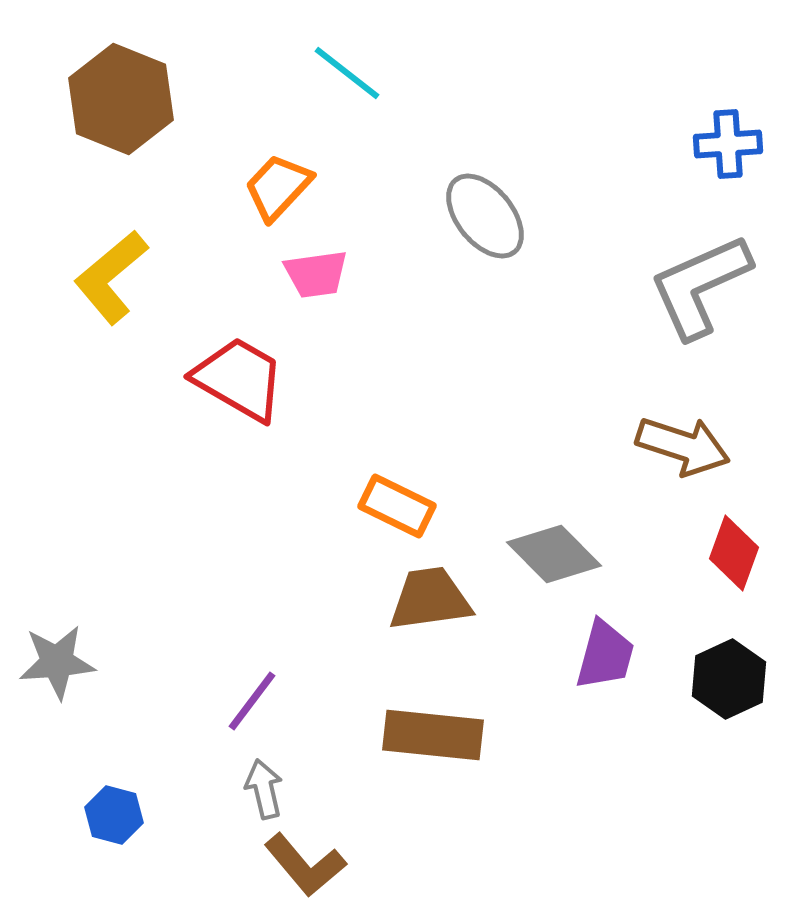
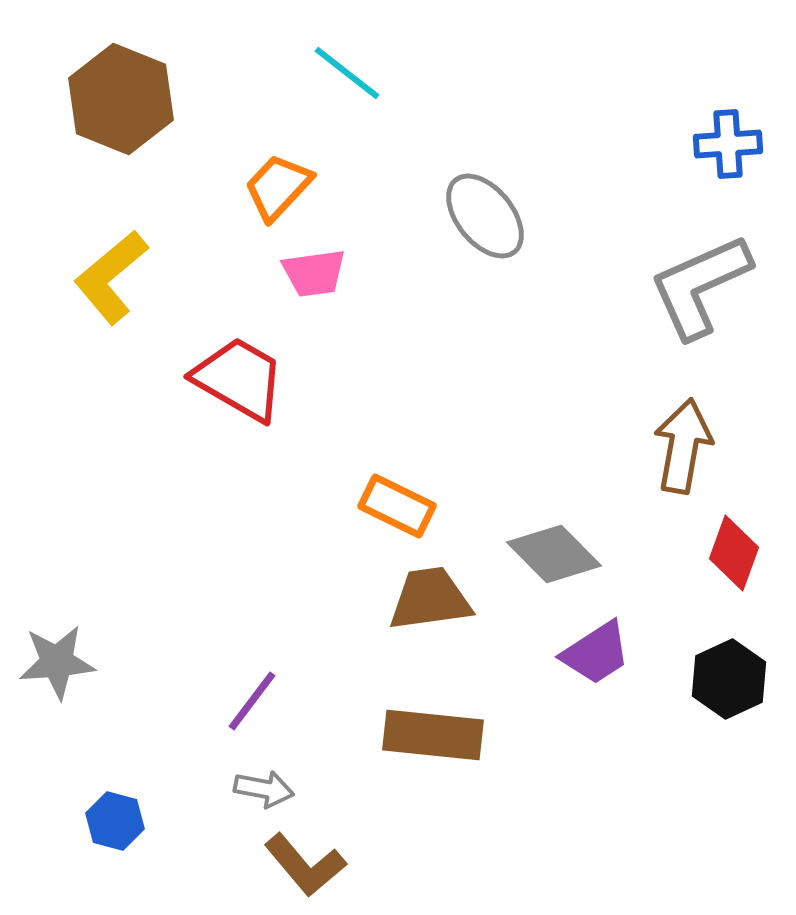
pink trapezoid: moved 2 px left, 1 px up
brown arrow: rotated 98 degrees counterclockwise
purple trapezoid: moved 9 px left, 2 px up; rotated 42 degrees clockwise
gray arrow: rotated 114 degrees clockwise
blue hexagon: moved 1 px right, 6 px down
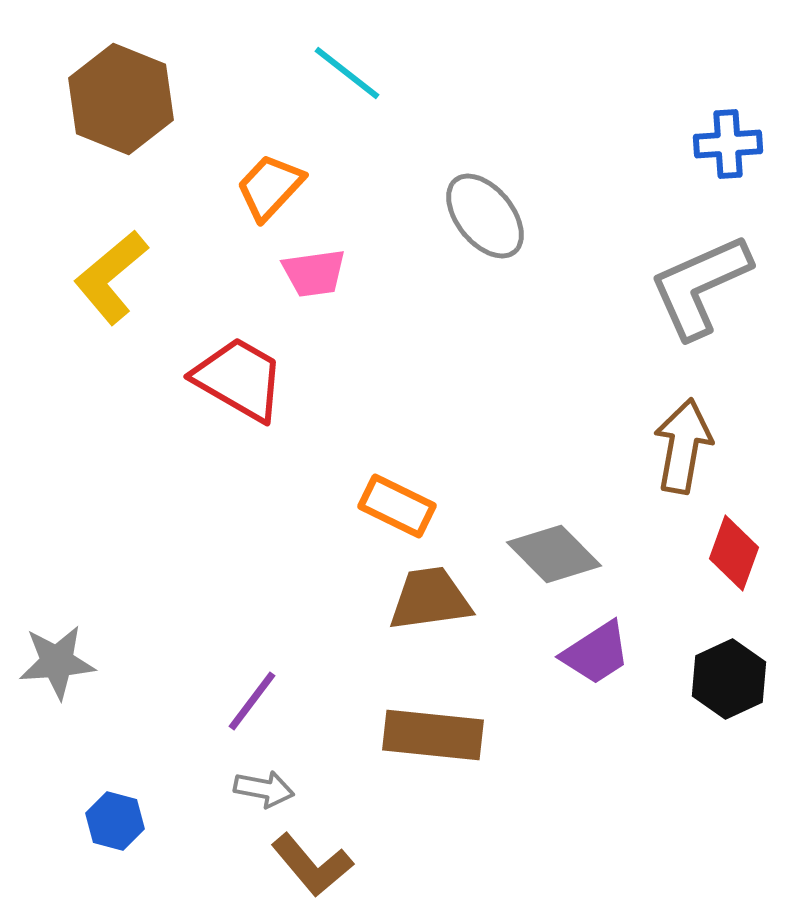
orange trapezoid: moved 8 px left
brown L-shape: moved 7 px right
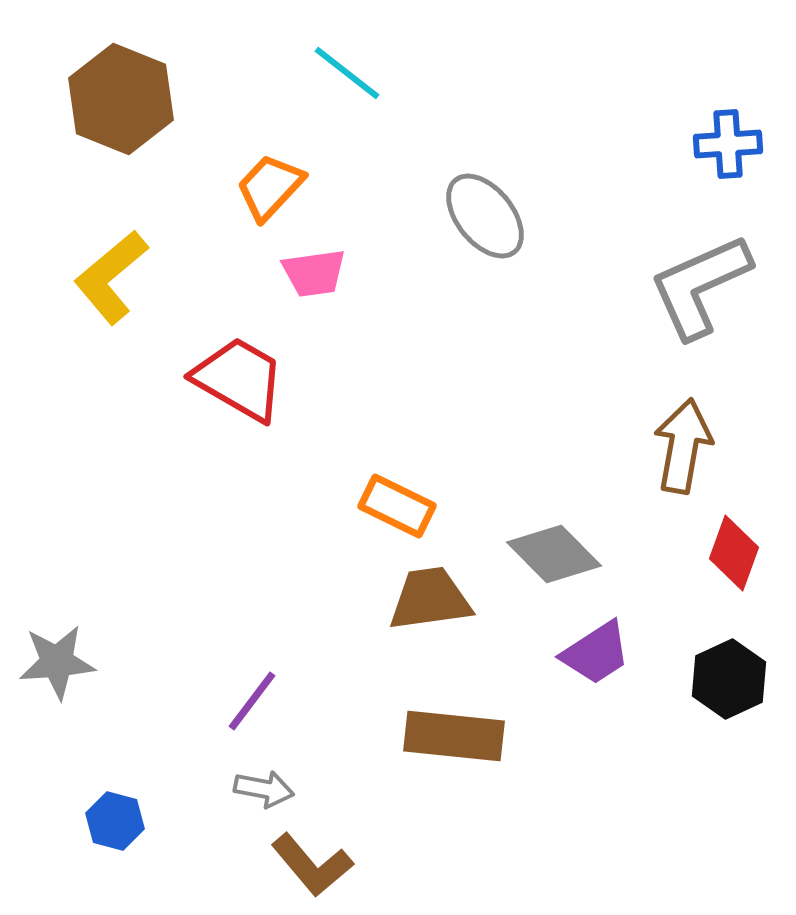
brown rectangle: moved 21 px right, 1 px down
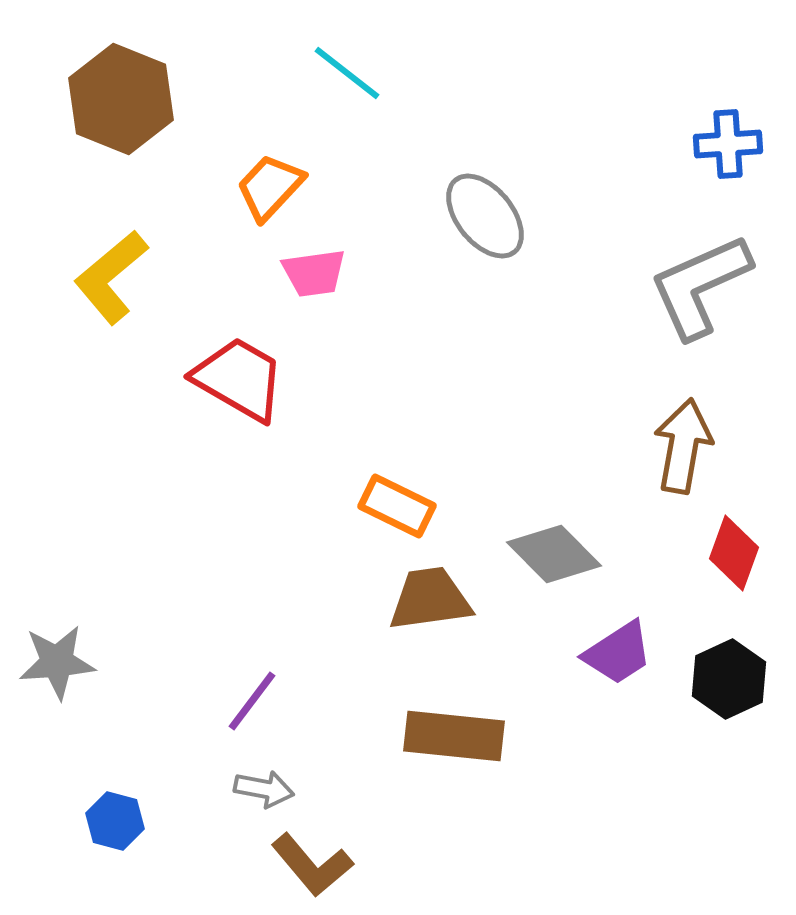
purple trapezoid: moved 22 px right
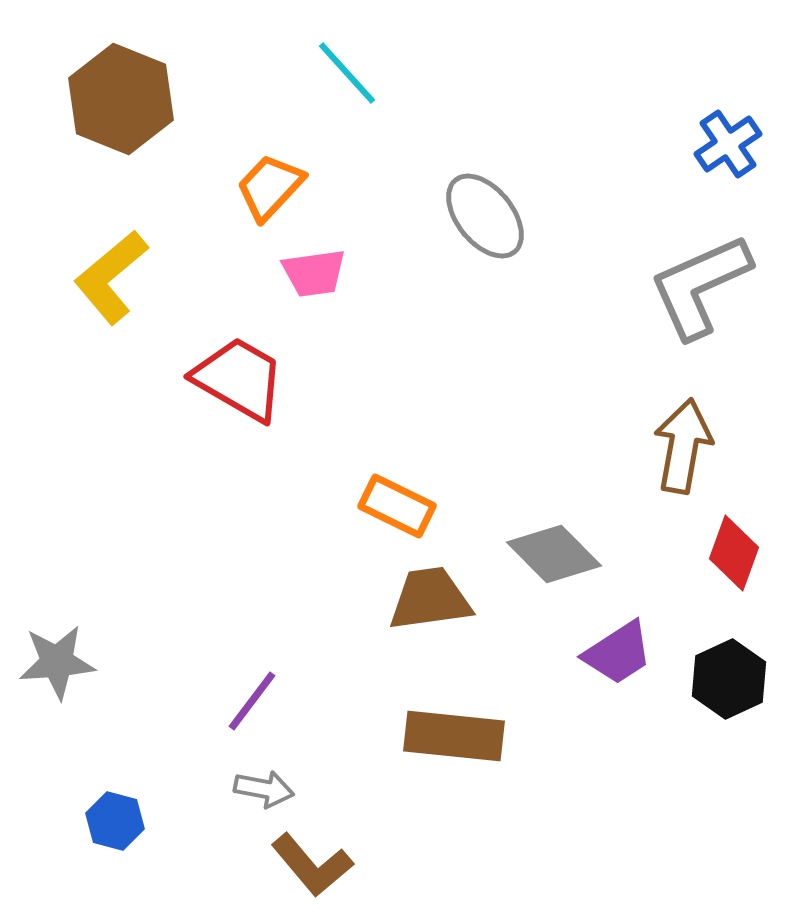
cyan line: rotated 10 degrees clockwise
blue cross: rotated 30 degrees counterclockwise
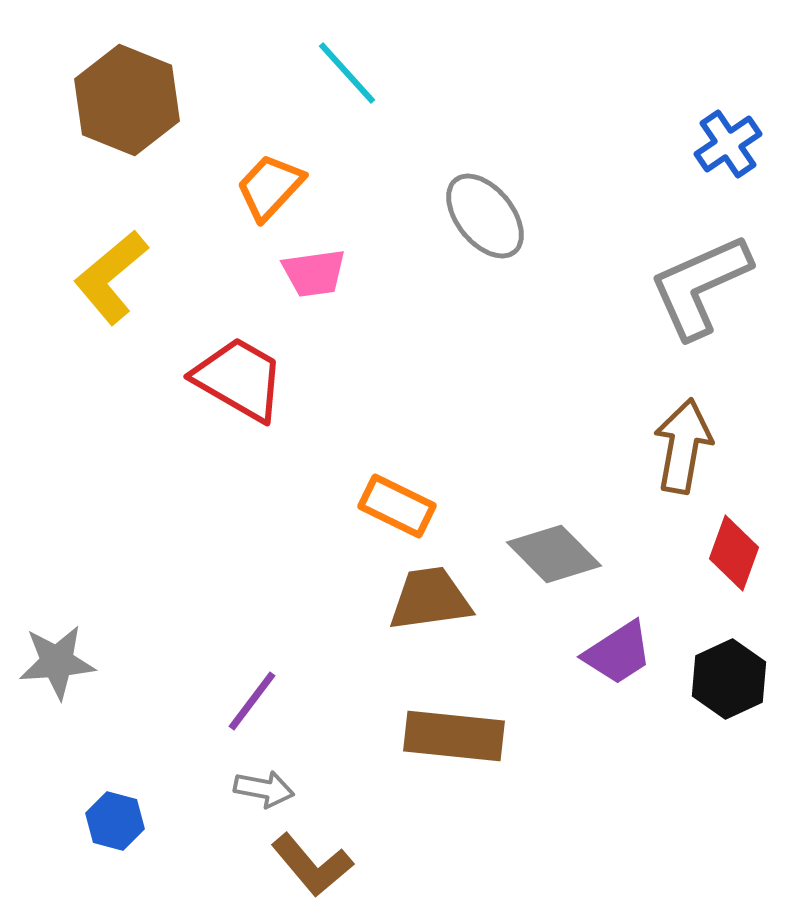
brown hexagon: moved 6 px right, 1 px down
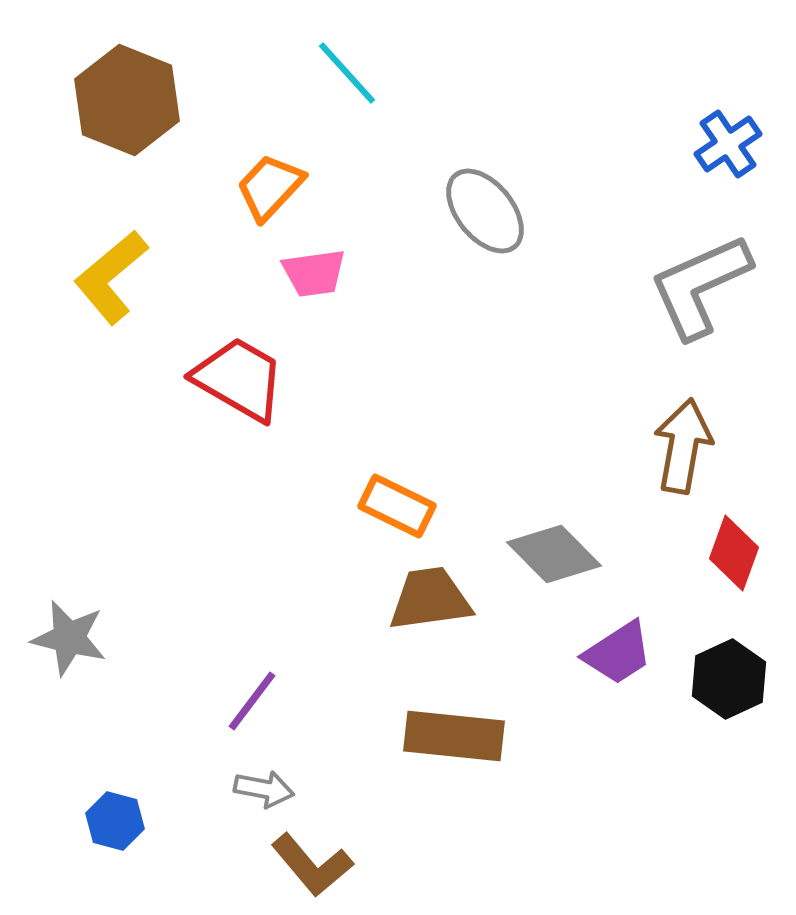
gray ellipse: moved 5 px up
gray star: moved 12 px right, 24 px up; rotated 18 degrees clockwise
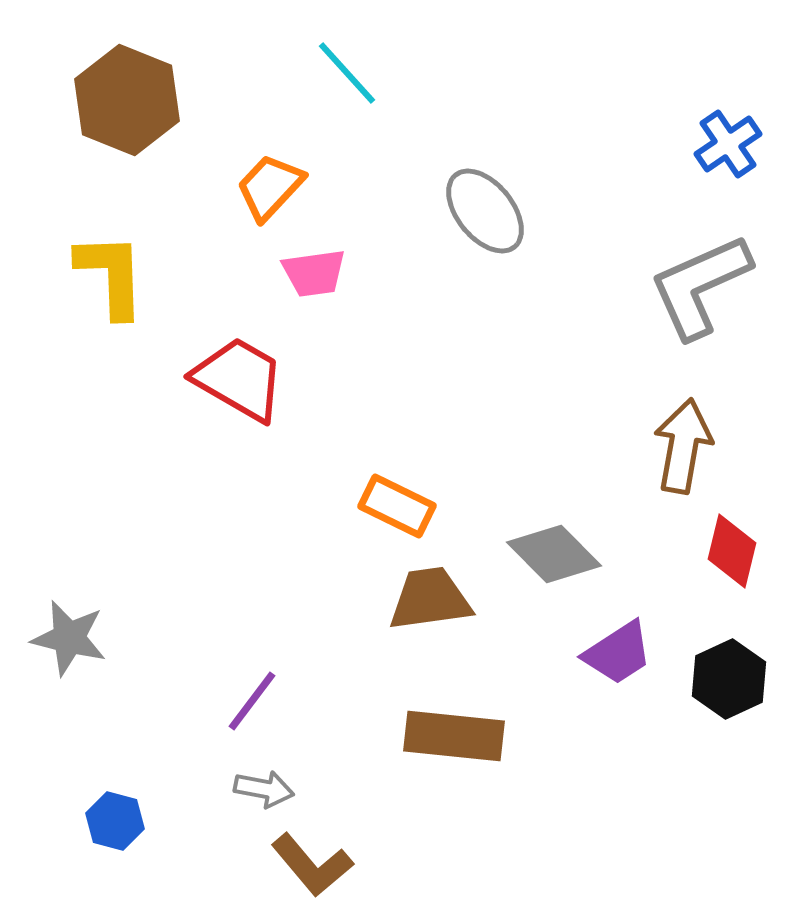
yellow L-shape: moved 2 px up; rotated 128 degrees clockwise
red diamond: moved 2 px left, 2 px up; rotated 6 degrees counterclockwise
